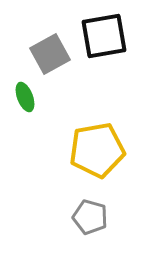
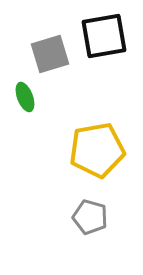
gray square: rotated 12 degrees clockwise
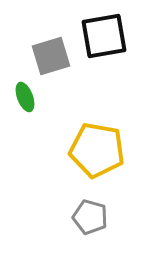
gray square: moved 1 px right, 2 px down
yellow pentagon: rotated 20 degrees clockwise
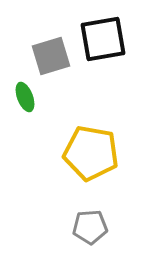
black square: moved 1 px left, 3 px down
yellow pentagon: moved 6 px left, 3 px down
gray pentagon: moved 10 px down; rotated 20 degrees counterclockwise
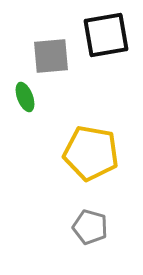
black square: moved 3 px right, 4 px up
gray square: rotated 12 degrees clockwise
gray pentagon: rotated 20 degrees clockwise
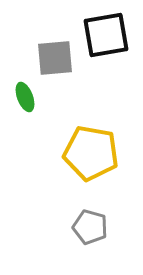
gray square: moved 4 px right, 2 px down
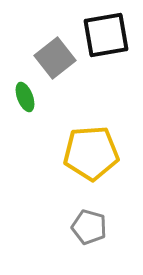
gray square: rotated 33 degrees counterclockwise
yellow pentagon: rotated 14 degrees counterclockwise
gray pentagon: moved 1 px left
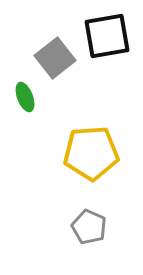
black square: moved 1 px right, 1 px down
gray pentagon: rotated 8 degrees clockwise
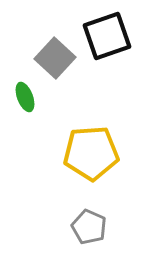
black square: rotated 9 degrees counterclockwise
gray square: rotated 9 degrees counterclockwise
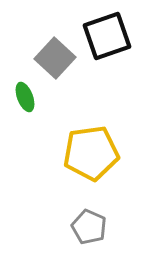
yellow pentagon: rotated 4 degrees counterclockwise
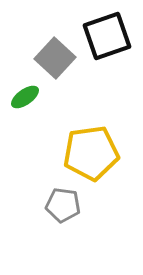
green ellipse: rotated 76 degrees clockwise
gray pentagon: moved 26 px left, 22 px up; rotated 16 degrees counterclockwise
